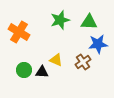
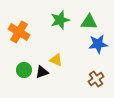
brown cross: moved 13 px right, 17 px down
black triangle: rotated 24 degrees counterclockwise
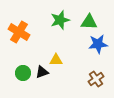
yellow triangle: rotated 24 degrees counterclockwise
green circle: moved 1 px left, 3 px down
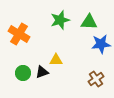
orange cross: moved 2 px down
blue star: moved 3 px right
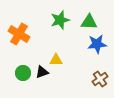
blue star: moved 4 px left
brown cross: moved 4 px right
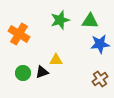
green triangle: moved 1 px right, 1 px up
blue star: moved 3 px right
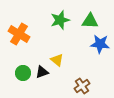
blue star: rotated 12 degrees clockwise
yellow triangle: moved 1 px right; rotated 40 degrees clockwise
brown cross: moved 18 px left, 7 px down
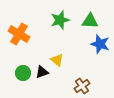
blue star: rotated 12 degrees clockwise
